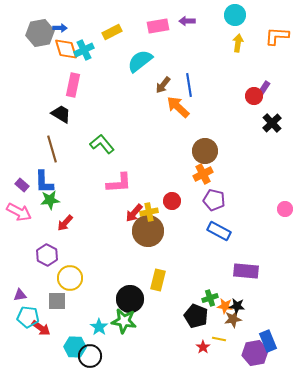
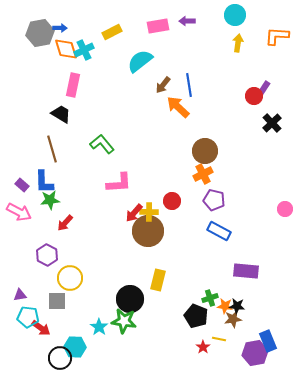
yellow cross at (149, 212): rotated 12 degrees clockwise
black circle at (90, 356): moved 30 px left, 2 px down
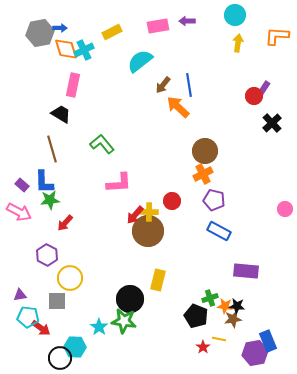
red arrow at (134, 213): moved 1 px right, 2 px down
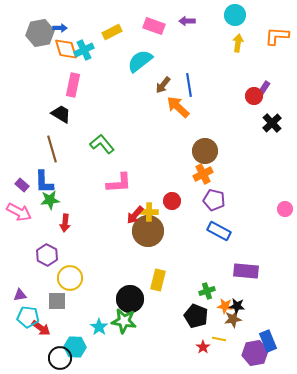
pink rectangle at (158, 26): moved 4 px left; rotated 30 degrees clockwise
red arrow at (65, 223): rotated 36 degrees counterclockwise
green cross at (210, 298): moved 3 px left, 7 px up
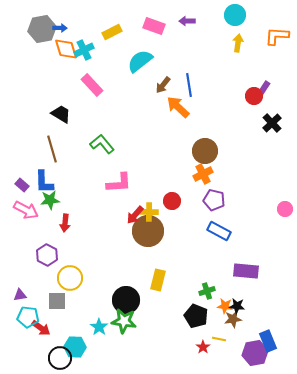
gray hexagon at (40, 33): moved 2 px right, 4 px up
pink rectangle at (73, 85): moved 19 px right; rotated 55 degrees counterclockwise
pink arrow at (19, 212): moved 7 px right, 2 px up
black circle at (130, 299): moved 4 px left, 1 px down
